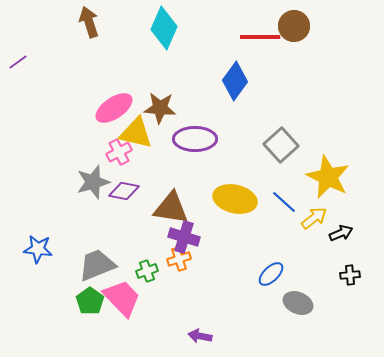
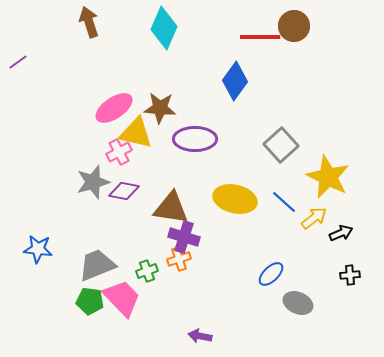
green pentagon: rotated 28 degrees counterclockwise
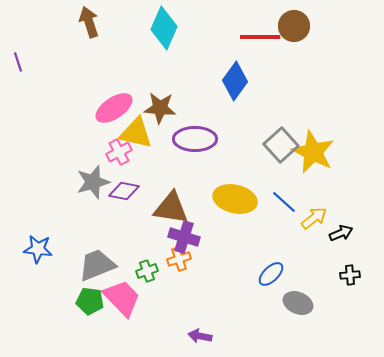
purple line: rotated 72 degrees counterclockwise
yellow star: moved 15 px left, 25 px up
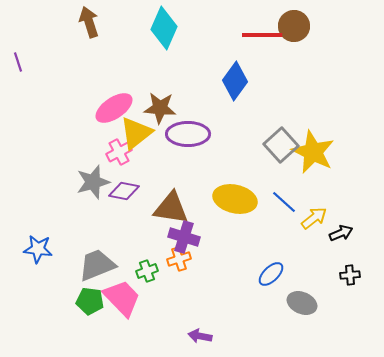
red line: moved 2 px right, 2 px up
yellow triangle: rotated 51 degrees counterclockwise
purple ellipse: moved 7 px left, 5 px up
gray ellipse: moved 4 px right
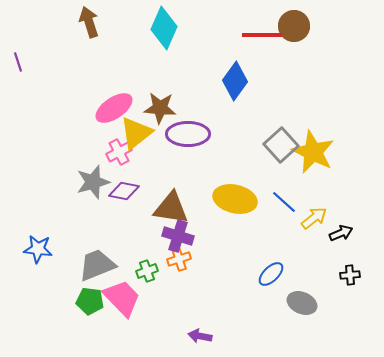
purple cross: moved 6 px left, 1 px up
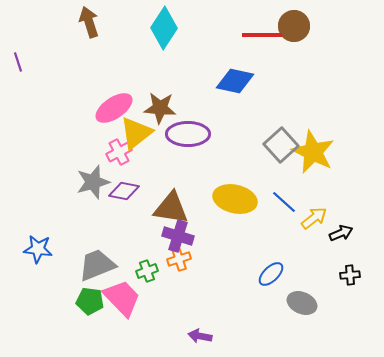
cyan diamond: rotated 9 degrees clockwise
blue diamond: rotated 66 degrees clockwise
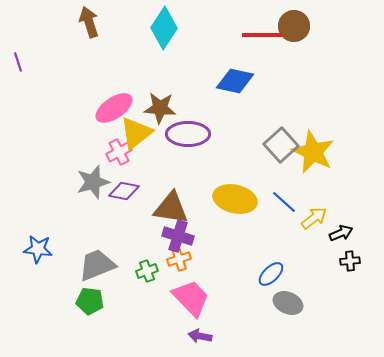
black cross: moved 14 px up
pink trapezoid: moved 69 px right
gray ellipse: moved 14 px left
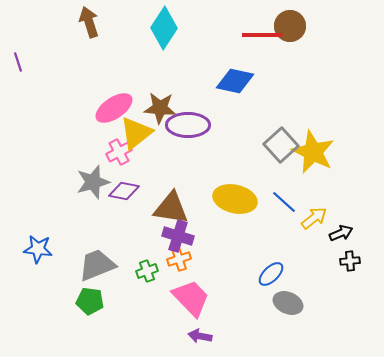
brown circle: moved 4 px left
purple ellipse: moved 9 px up
